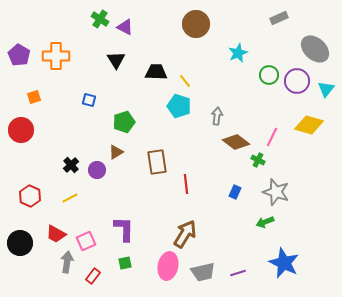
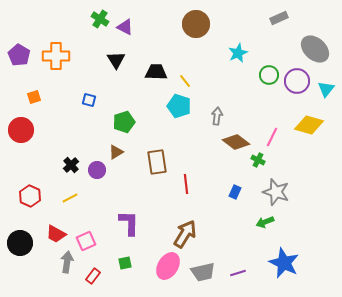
purple L-shape at (124, 229): moved 5 px right, 6 px up
pink ellipse at (168, 266): rotated 20 degrees clockwise
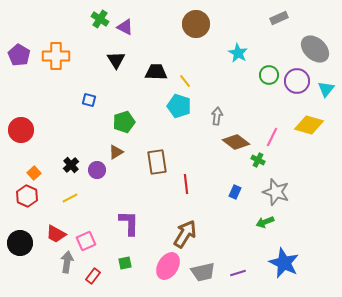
cyan star at (238, 53): rotated 18 degrees counterclockwise
orange square at (34, 97): moved 76 px down; rotated 24 degrees counterclockwise
red hexagon at (30, 196): moved 3 px left
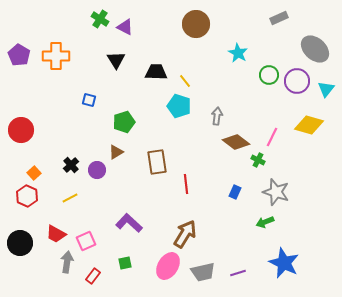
purple L-shape at (129, 223): rotated 48 degrees counterclockwise
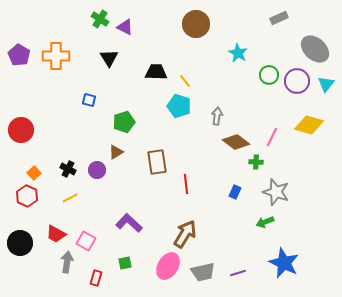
black triangle at (116, 60): moved 7 px left, 2 px up
cyan triangle at (326, 89): moved 5 px up
green cross at (258, 160): moved 2 px left, 2 px down; rotated 24 degrees counterclockwise
black cross at (71, 165): moved 3 px left, 4 px down; rotated 21 degrees counterclockwise
pink square at (86, 241): rotated 36 degrees counterclockwise
red rectangle at (93, 276): moved 3 px right, 2 px down; rotated 21 degrees counterclockwise
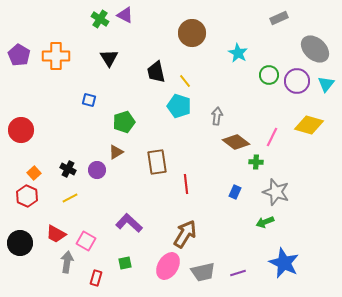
brown circle at (196, 24): moved 4 px left, 9 px down
purple triangle at (125, 27): moved 12 px up
black trapezoid at (156, 72): rotated 105 degrees counterclockwise
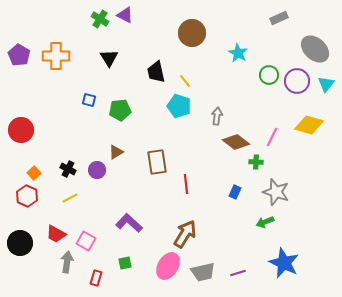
green pentagon at (124, 122): moved 4 px left, 12 px up; rotated 10 degrees clockwise
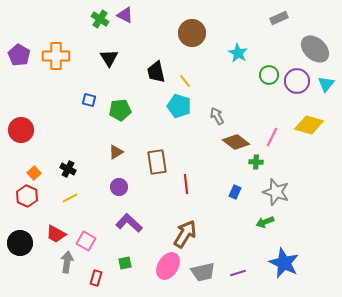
gray arrow at (217, 116): rotated 36 degrees counterclockwise
purple circle at (97, 170): moved 22 px right, 17 px down
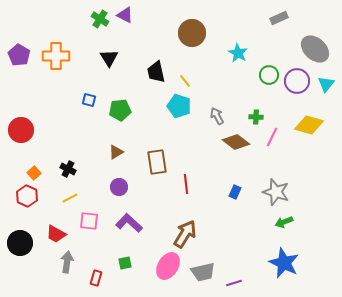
green cross at (256, 162): moved 45 px up
green arrow at (265, 222): moved 19 px right
pink square at (86, 241): moved 3 px right, 20 px up; rotated 24 degrees counterclockwise
purple line at (238, 273): moved 4 px left, 10 px down
